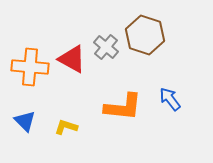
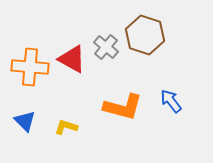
blue arrow: moved 1 px right, 2 px down
orange L-shape: rotated 9 degrees clockwise
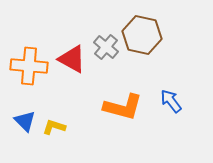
brown hexagon: moved 3 px left; rotated 6 degrees counterclockwise
orange cross: moved 1 px left, 1 px up
yellow L-shape: moved 12 px left
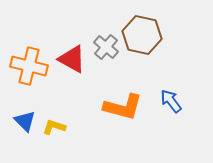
orange cross: rotated 9 degrees clockwise
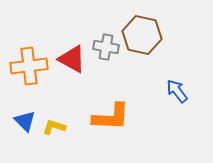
gray cross: rotated 30 degrees counterclockwise
orange cross: rotated 21 degrees counterclockwise
blue arrow: moved 6 px right, 10 px up
orange L-shape: moved 12 px left, 10 px down; rotated 12 degrees counterclockwise
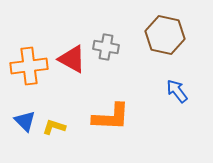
brown hexagon: moved 23 px right
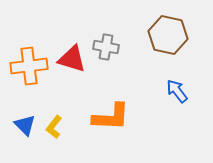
brown hexagon: moved 3 px right
red triangle: rotated 12 degrees counterclockwise
blue triangle: moved 4 px down
yellow L-shape: rotated 70 degrees counterclockwise
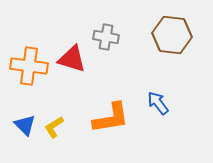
brown hexagon: moved 4 px right; rotated 6 degrees counterclockwise
gray cross: moved 10 px up
orange cross: rotated 15 degrees clockwise
blue arrow: moved 19 px left, 12 px down
orange L-shape: moved 1 px down; rotated 12 degrees counterclockwise
yellow L-shape: rotated 20 degrees clockwise
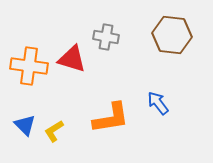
yellow L-shape: moved 4 px down
